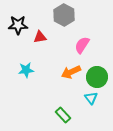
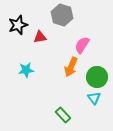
gray hexagon: moved 2 px left; rotated 10 degrees counterclockwise
black star: rotated 18 degrees counterclockwise
orange arrow: moved 5 px up; rotated 42 degrees counterclockwise
cyan triangle: moved 3 px right
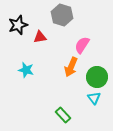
cyan star: rotated 21 degrees clockwise
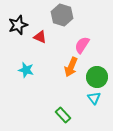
red triangle: rotated 32 degrees clockwise
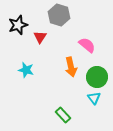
gray hexagon: moved 3 px left
red triangle: rotated 40 degrees clockwise
pink semicircle: moved 5 px right; rotated 96 degrees clockwise
orange arrow: rotated 36 degrees counterclockwise
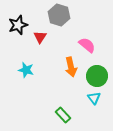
green circle: moved 1 px up
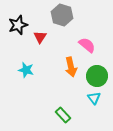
gray hexagon: moved 3 px right
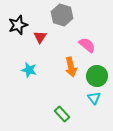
cyan star: moved 3 px right
green rectangle: moved 1 px left, 1 px up
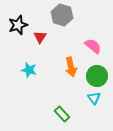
pink semicircle: moved 6 px right, 1 px down
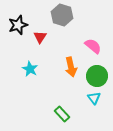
cyan star: moved 1 px right, 1 px up; rotated 14 degrees clockwise
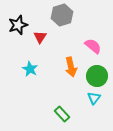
gray hexagon: rotated 25 degrees clockwise
cyan triangle: rotated 16 degrees clockwise
